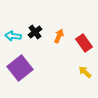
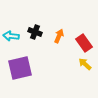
black cross: rotated 32 degrees counterclockwise
cyan arrow: moved 2 px left
purple square: rotated 25 degrees clockwise
yellow arrow: moved 8 px up
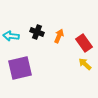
black cross: moved 2 px right
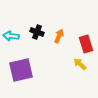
red rectangle: moved 2 px right, 1 px down; rotated 18 degrees clockwise
yellow arrow: moved 5 px left
purple square: moved 1 px right, 2 px down
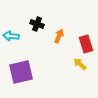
black cross: moved 8 px up
purple square: moved 2 px down
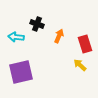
cyan arrow: moved 5 px right, 1 px down
red rectangle: moved 1 px left
yellow arrow: moved 1 px down
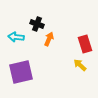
orange arrow: moved 10 px left, 3 px down
